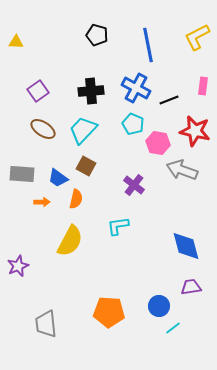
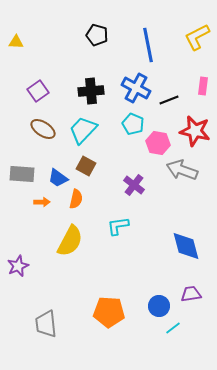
purple trapezoid: moved 7 px down
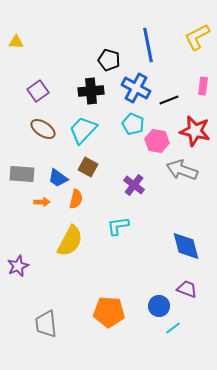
black pentagon: moved 12 px right, 25 px down
pink hexagon: moved 1 px left, 2 px up
brown square: moved 2 px right, 1 px down
purple trapezoid: moved 4 px left, 5 px up; rotated 30 degrees clockwise
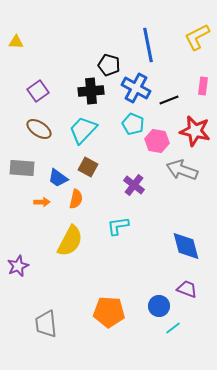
black pentagon: moved 5 px down
brown ellipse: moved 4 px left
gray rectangle: moved 6 px up
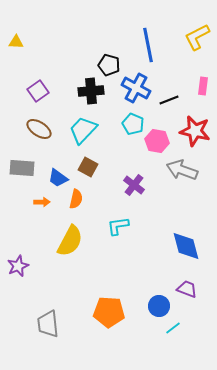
gray trapezoid: moved 2 px right
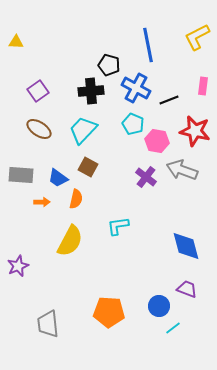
gray rectangle: moved 1 px left, 7 px down
purple cross: moved 12 px right, 8 px up
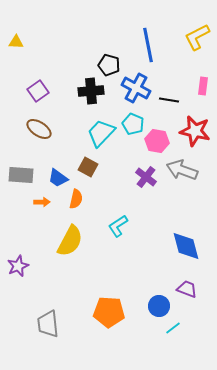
black line: rotated 30 degrees clockwise
cyan trapezoid: moved 18 px right, 3 px down
cyan L-shape: rotated 25 degrees counterclockwise
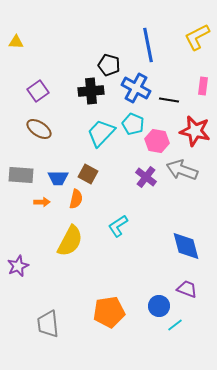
brown square: moved 7 px down
blue trapezoid: rotated 35 degrees counterclockwise
orange pentagon: rotated 12 degrees counterclockwise
cyan line: moved 2 px right, 3 px up
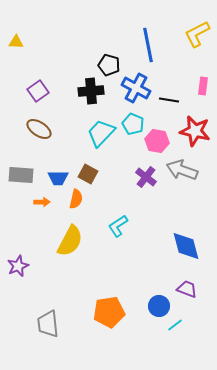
yellow L-shape: moved 3 px up
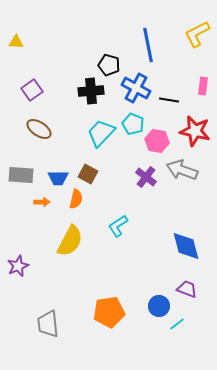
purple square: moved 6 px left, 1 px up
cyan line: moved 2 px right, 1 px up
